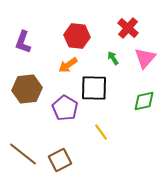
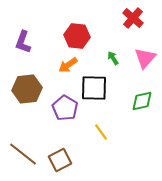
red cross: moved 5 px right, 10 px up
green diamond: moved 2 px left
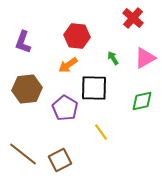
pink triangle: rotated 20 degrees clockwise
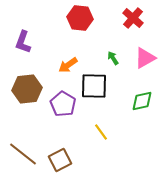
red hexagon: moved 3 px right, 18 px up
black square: moved 2 px up
purple pentagon: moved 2 px left, 4 px up
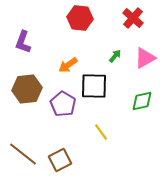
green arrow: moved 2 px right, 2 px up; rotated 72 degrees clockwise
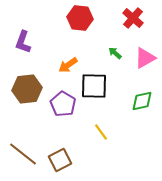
green arrow: moved 3 px up; rotated 88 degrees counterclockwise
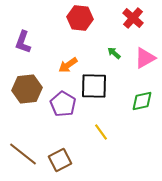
green arrow: moved 1 px left
